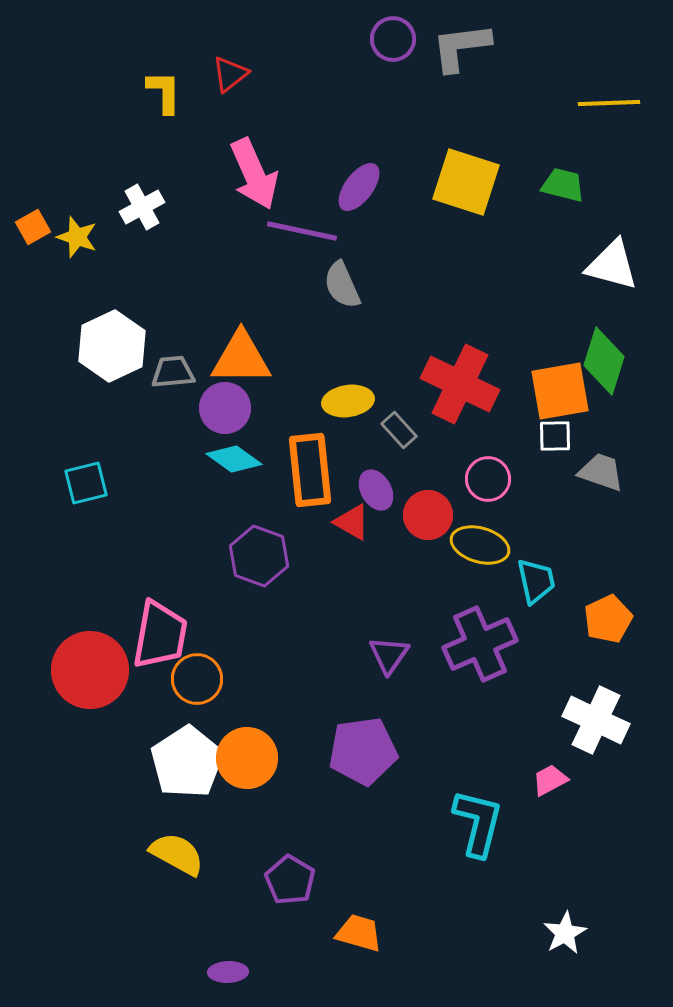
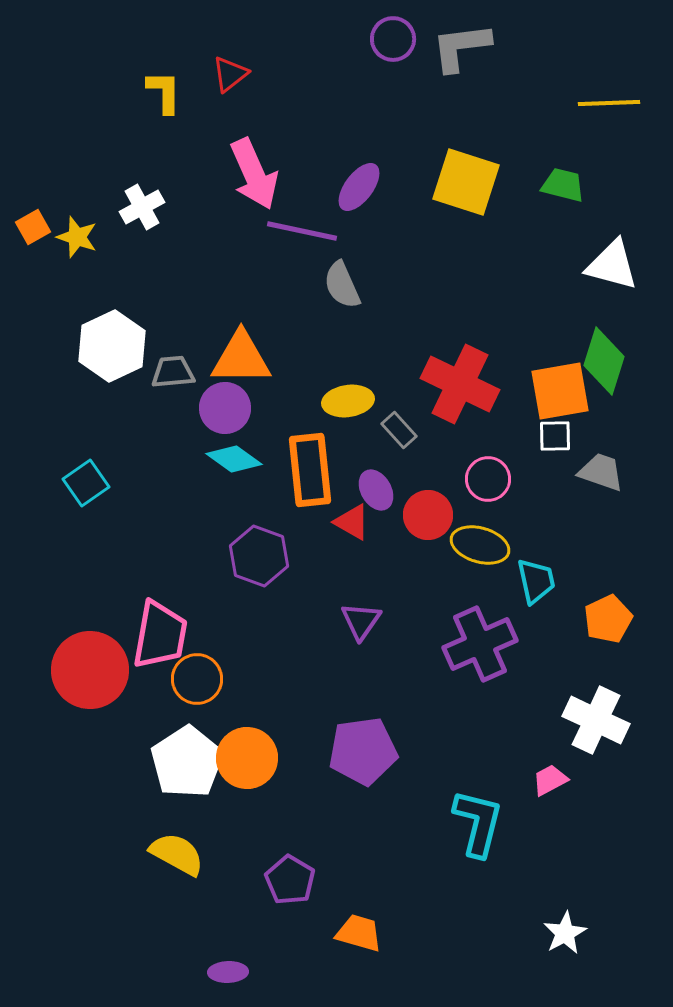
cyan square at (86, 483): rotated 21 degrees counterclockwise
purple triangle at (389, 655): moved 28 px left, 34 px up
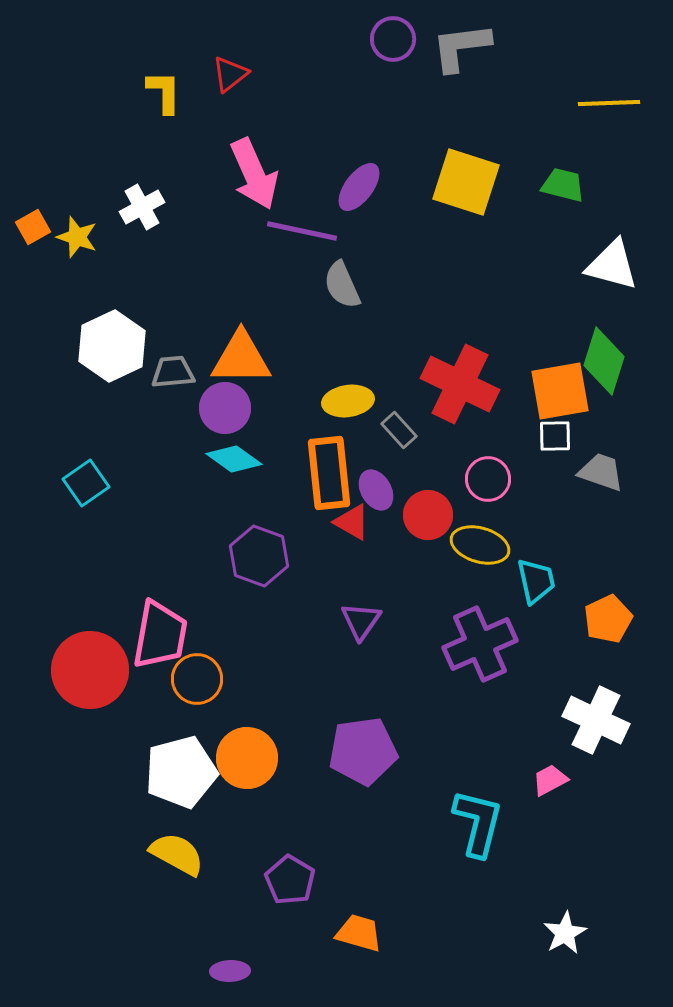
orange rectangle at (310, 470): moved 19 px right, 3 px down
white pentagon at (187, 762): moved 6 px left, 10 px down; rotated 18 degrees clockwise
purple ellipse at (228, 972): moved 2 px right, 1 px up
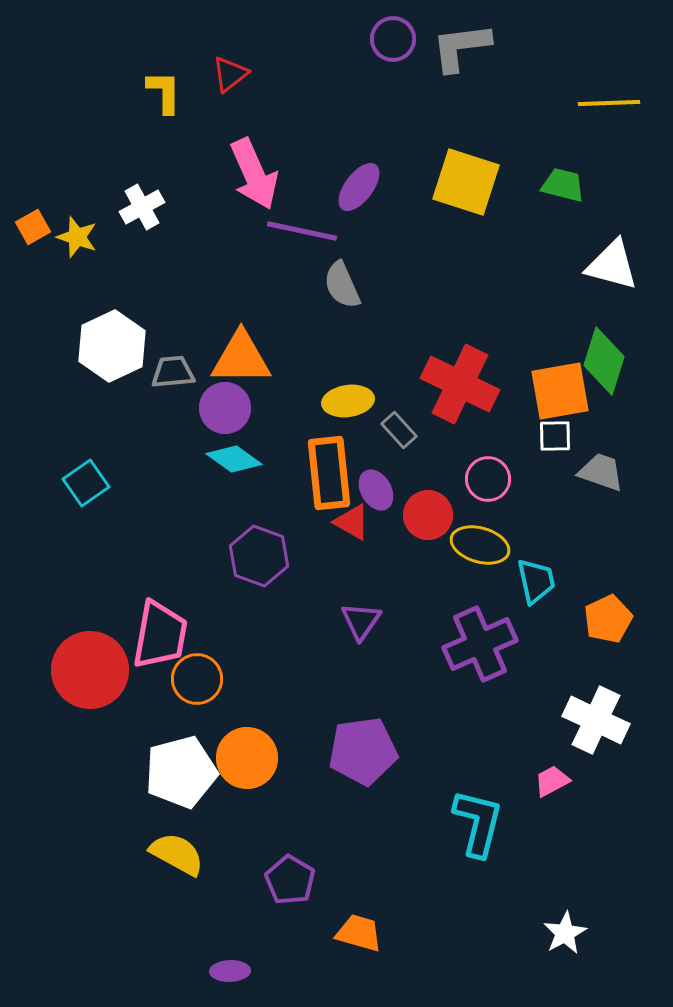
pink trapezoid at (550, 780): moved 2 px right, 1 px down
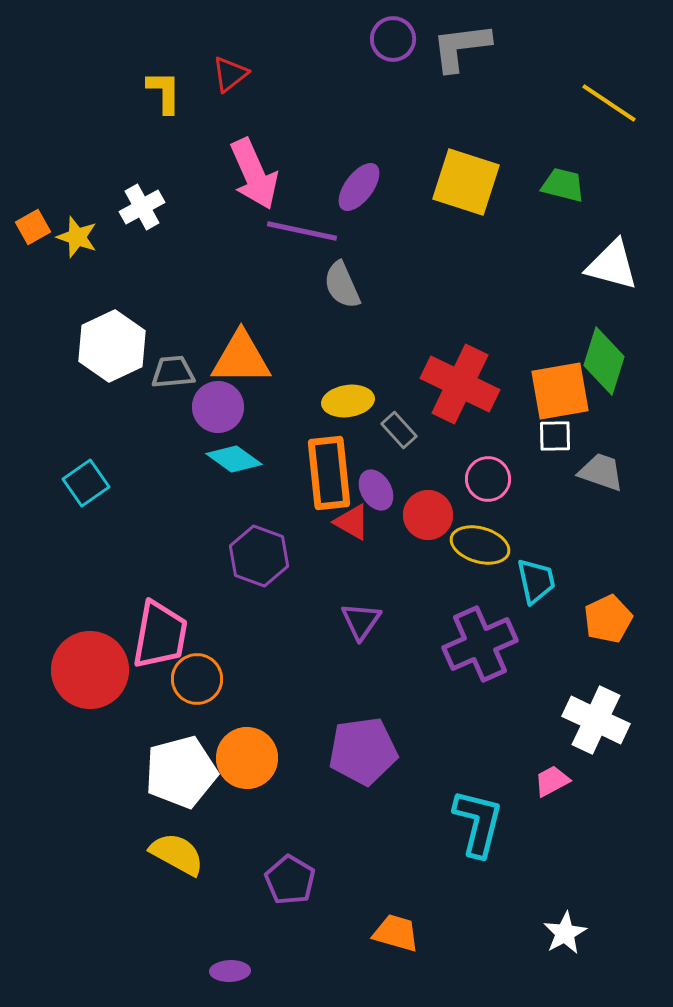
yellow line at (609, 103): rotated 36 degrees clockwise
purple circle at (225, 408): moved 7 px left, 1 px up
orange trapezoid at (359, 933): moved 37 px right
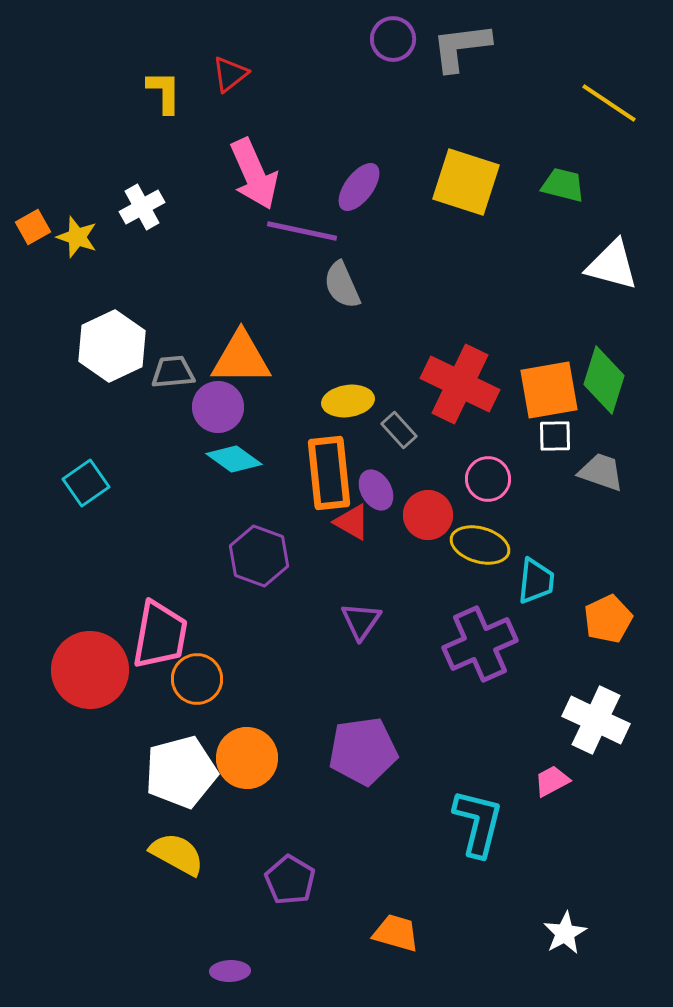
green diamond at (604, 361): moved 19 px down
orange square at (560, 391): moved 11 px left, 1 px up
cyan trapezoid at (536, 581): rotated 18 degrees clockwise
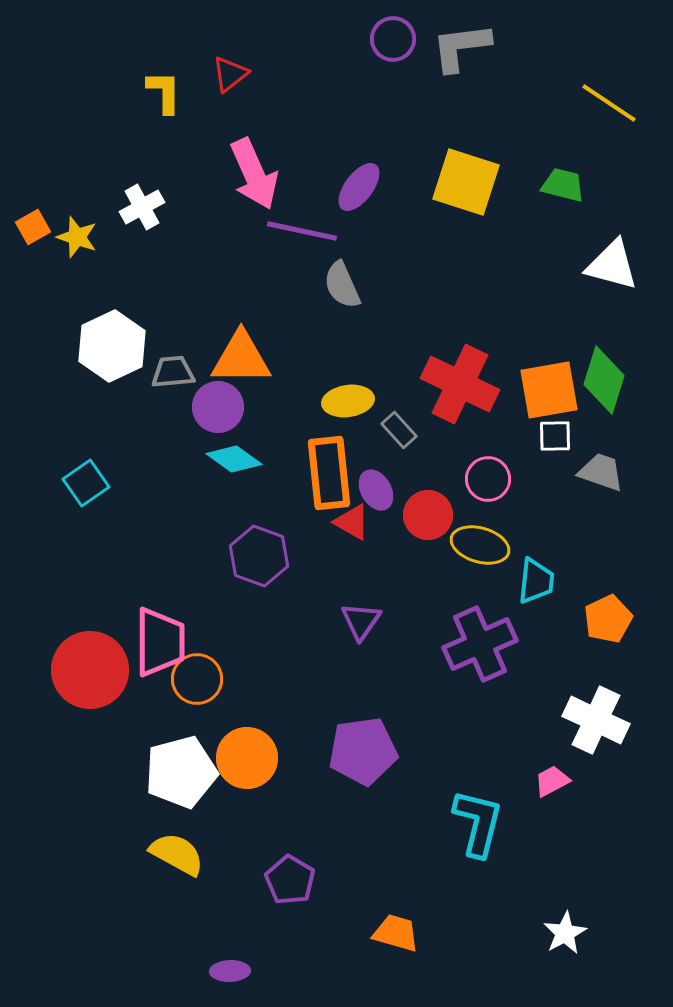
pink trapezoid at (160, 635): moved 7 px down; rotated 10 degrees counterclockwise
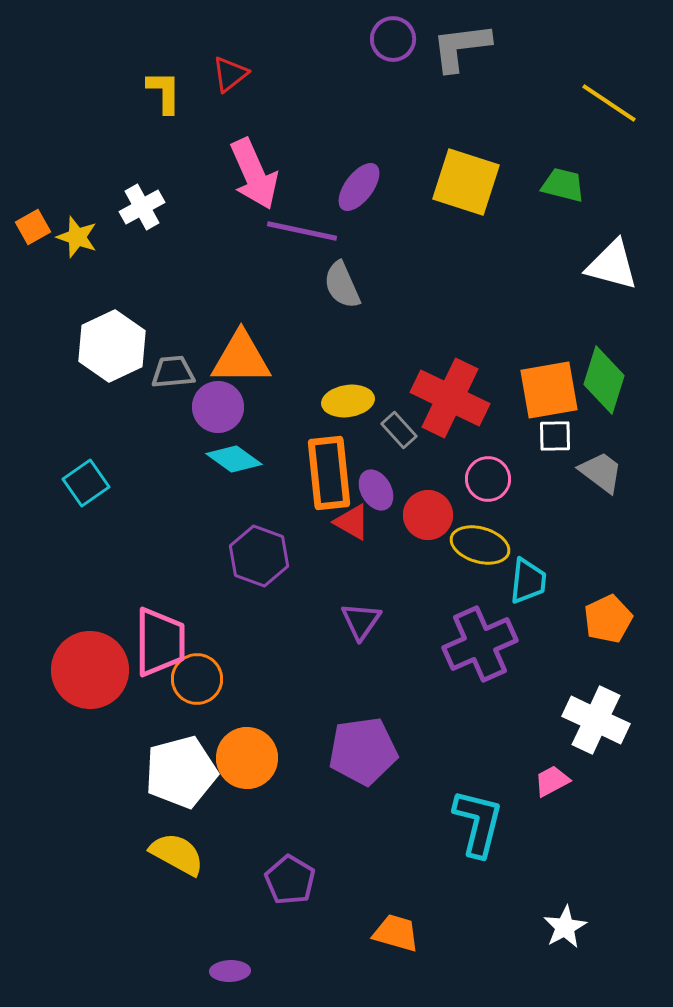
red cross at (460, 384): moved 10 px left, 14 px down
gray trapezoid at (601, 472): rotated 18 degrees clockwise
cyan trapezoid at (536, 581): moved 8 px left
white star at (565, 933): moved 6 px up
